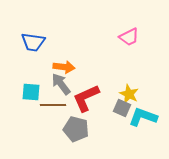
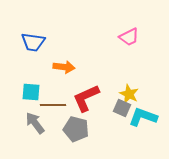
gray arrow: moved 26 px left, 39 px down
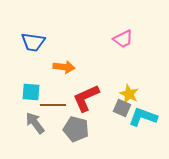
pink trapezoid: moved 6 px left, 2 px down
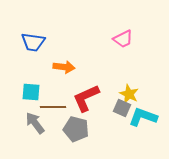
brown line: moved 2 px down
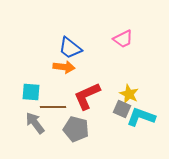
blue trapezoid: moved 37 px right, 6 px down; rotated 30 degrees clockwise
red L-shape: moved 1 px right, 2 px up
gray square: moved 1 px down
cyan L-shape: moved 2 px left
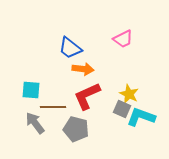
orange arrow: moved 19 px right, 2 px down
cyan square: moved 2 px up
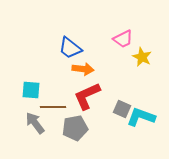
yellow star: moved 13 px right, 37 px up
gray pentagon: moved 1 px left, 1 px up; rotated 25 degrees counterclockwise
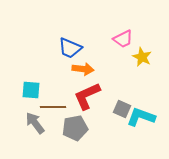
blue trapezoid: rotated 15 degrees counterclockwise
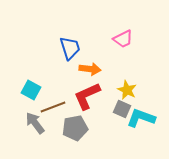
blue trapezoid: rotated 130 degrees counterclockwise
yellow star: moved 15 px left, 33 px down
orange arrow: moved 7 px right
cyan square: rotated 24 degrees clockwise
brown line: rotated 20 degrees counterclockwise
cyan L-shape: moved 1 px down
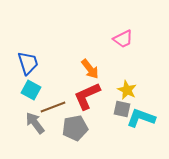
blue trapezoid: moved 42 px left, 15 px down
orange arrow: rotated 45 degrees clockwise
gray square: rotated 12 degrees counterclockwise
